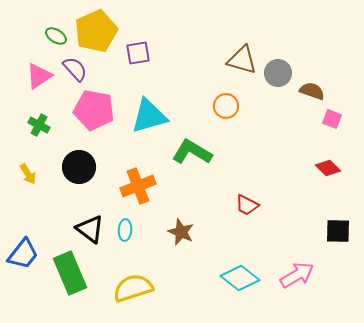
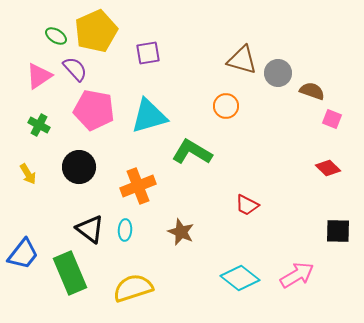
purple square: moved 10 px right
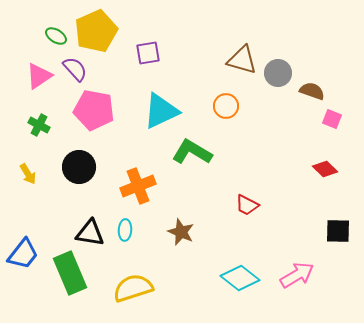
cyan triangle: moved 12 px right, 5 px up; rotated 9 degrees counterclockwise
red diamond: moved 3 px left, 1 px down
black triangle: moved 4 px down; rotated 28 degrees counterclockwise
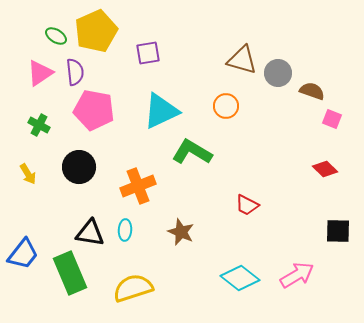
purple semicircle: moved 3 px down; rotated 36 degrees clockwise
pink triangle: moved 1 px right, 3 px up
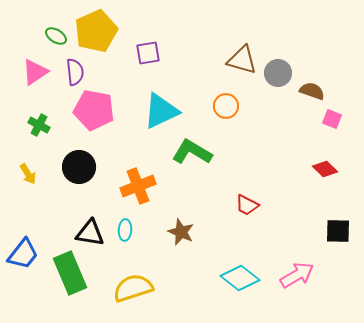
pink triangle: moved 5 px left, 1 px up
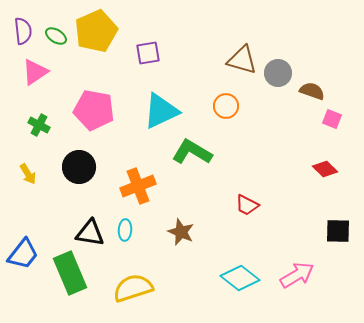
purple semicircle: moved 52 px left, 41 px up
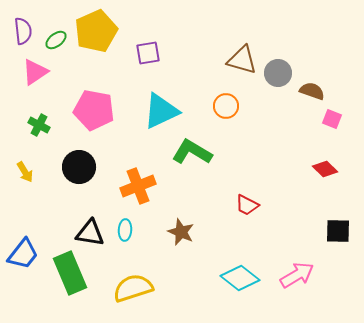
green ellipse: moved 4 px down; rotated 70 degrees counterclockwise
yellow arrow: moved 3 px left, 2 px up
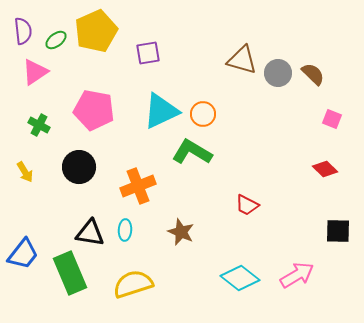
brown semicircle: moved 1 px right, 17 px up; rotated 25 degrees clockwise
orange circle: moved 23 px left, 8 px down
yellow semicircle: moved 4 px up
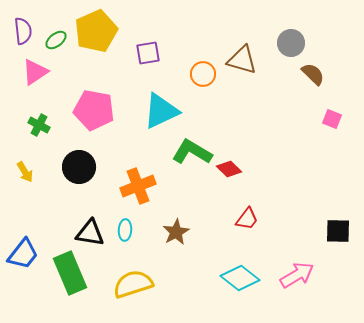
gray circle: moved 13 px right, 30 px up
orange circle: moved 40 px up
red diamond: moved 96 px left
red trapezoid: moved 14 px down; rotated 80 degrees counterclockwise
brown star: moved 5 px left; rotated 20 degrees clockwise
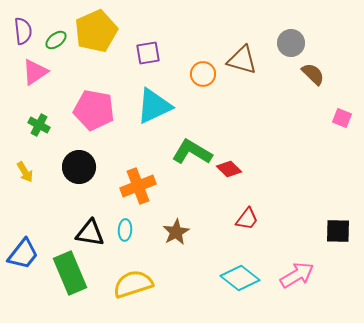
cyan triangle: moved 7 px left, 5 px up
pink square: moved 10 px right, 1 px up
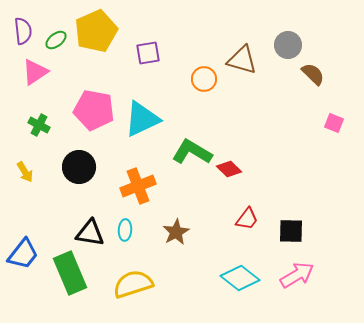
gray circle: moved 3 px left, 2 px down
orange circle: moved 1 px right, 5 px down
cyan triangle: moved 12 px left, 13 px down
pink square: moved 8 px left, 5 px down
black square: moved 47 px left
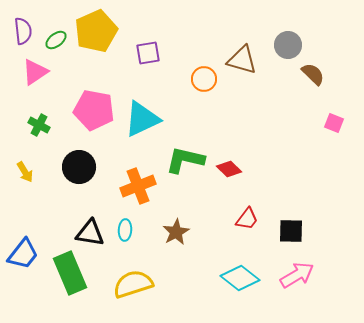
green L-shape: moved 7 px left, 8 px down; rotated 18 degrees counterclockwise
